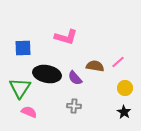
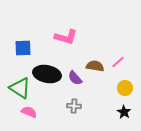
green triangle: rotated 30 degrees counterclockwise
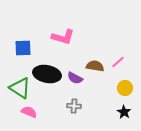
pink L-shape: moved 3 px left
purple semicircle: rotated 21 degrees counterclockwise
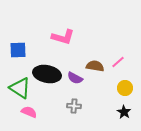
blue square: moved 5 px left, 2 px down
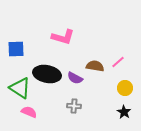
blue square: moved 2 px left, 1 px up
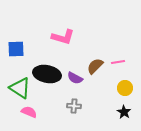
pink line: rotated 32 degrees clockwise
brown semicircle: rotated 54 degrees counterclockwise
